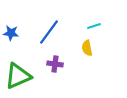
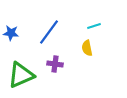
green triangle: moved 3 px right, 1 px up
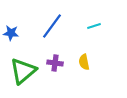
blue line: moved 3 px right, 6 px up
yellow semicircle: moved 3 px left, 14 px down
purple cross: moved 1 px up
green triangle: moved 2 px right, 4 px up; rotated 16 degrees counterclockwise
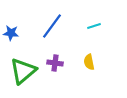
yellow semicircle: moved 5 px right
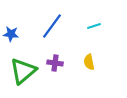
blue star: moved 1 px down
